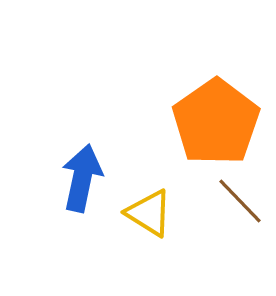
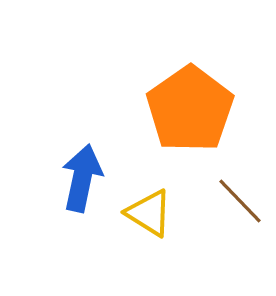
orange pentagon: moved 26 px left, 13 px up
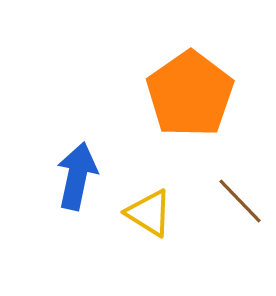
orange pentagon: moved 15 px up
blue arrow: moved 5 px left, 2 px up
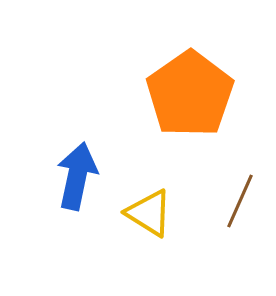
brown line: rotated 68 degrees clockwise
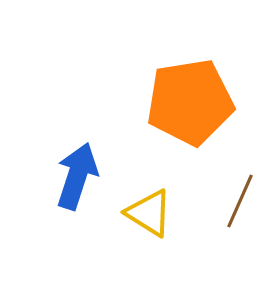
orange pentagon: moved 8 px down; rotated 26 degrees clockwise
blue arrow: rotated 6 degrees clockwise
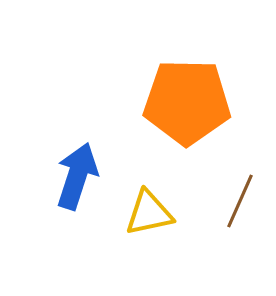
orange pentagon: moved 3 px left; rotated 10 degrees clockwise
yellow triangle: rotated 44 degrees counterclockwise
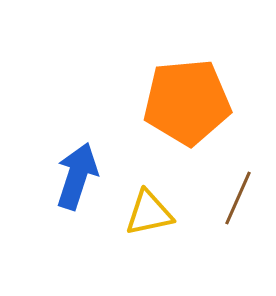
orange pentagon: rotated 6 degrees counterclockwise
brown line: moved 2 px left, 3 px up
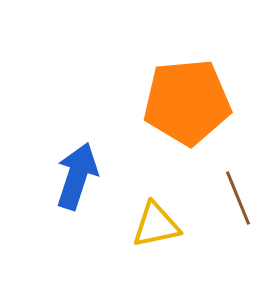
brown line: rotated 46 degrees counterclockwise
yellow triangle: moved 7 px right, 12 px down
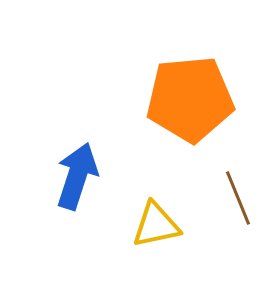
orange pentagon: moved 3 px right, 3 px up
